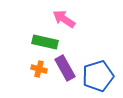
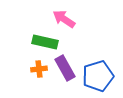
orange cross: rotated 21 degrees counterclockwise
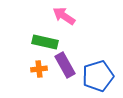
pink arrow: moved 3 px up
purple rectangle: moved 3 px up
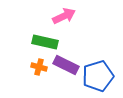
pink arrow: rotated 120 degrees clockwise
purple rectangle: moved 1 px right; rotated 35 degrees counterclockwise
orange cross: moved 2 px up; rotated 21 degrees clockwise
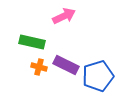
green rectangle: moved 13 px left
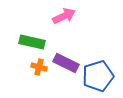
purple rectangle: moved 2 px up
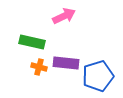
purple rectangle: rotated 20 degrees counterclockwise
